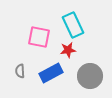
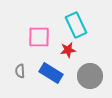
cyan rectangle: moved 3 px right
pink square: rotated 10 degrees counterclockwise
blue rectangle: rotated 60 degrees clockwise
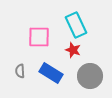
red star: moved 5 px right; rotated 28 degrees clockwise
